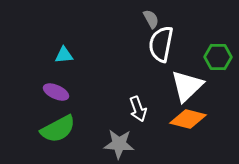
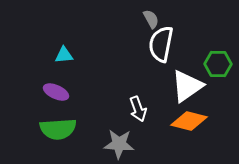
green hexagon: moved 7 px down
white triangle: rotated 9 degrees clockwise
orange diamond: moved 1 px right, 2 px down
green semicircle: rotated 24 degrees clockwise
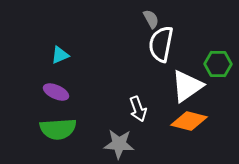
cyan triangle: moved 4 px left; rotated 18 degrees counterclockwise
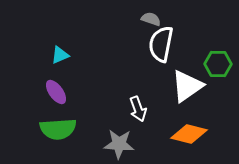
gray semicircle: rotated 42 degrees counterclockwise
purple ellipse: rotated 30 degrees clockwise
orange diamond: moved 13 px down
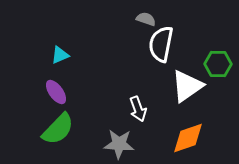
gray semicircle: moved 5 px left
green semicircle: rotated 42 degrees counterclockwise
orange diamond: moved 1 px left, 4 px down; rotated 33 degrees counterclockwise
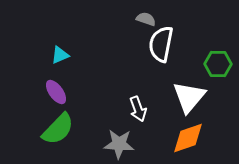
white triangle: moved 2 px right, 11 px down; rotated 15 degrees counterclockwise
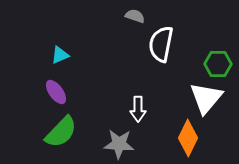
gray semicircle: moved 11 px left, 3 px up
white triangle: moved 17 px right, 1 px down
white arrow: rotated 20 degrees clockwise
green semicircle: moved 3 px right, 3 px down
orange diamond: rotated 45 degrees counterclockwise
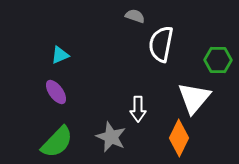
green hexagon: moved 4 px up
white triangle: moved 12 px left
green semicircle: moved 4 px left, 10 px down
orange diamond: moved 9 px left
gray star: moved 8 px left, 7 px up; rotated 20 degrees clockwise
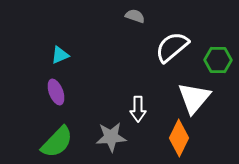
white semicircle: moved 11 px right, 3 px down; rotated 39 degrees clockwise
purple ellipse: rotated 15 degrees clockwise
gray star: rotated 28 degrees counterclockwise
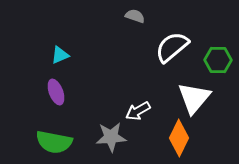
white arrow: moved 2 px down; rotated 60 degrees clockwise
green semicircle: moved 3 px left; rotated 57 degrees clockwise
